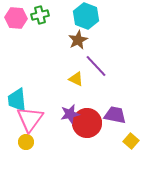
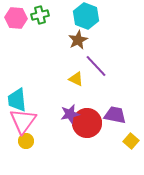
pink triangle: moved 7 px left, 2 px down
yellow circle: moved 1 px up
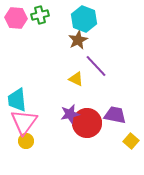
cyan hexagon: moved 2 px left, 3 px down
pink triangle: moved 1 px right, 1 px down
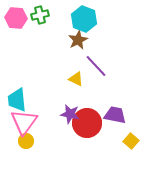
purple star: rotated 24 degrees clockwise
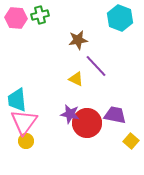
cyan hexagon: moved 36 px right, 1 px up
brown star: rotated 18 degrees clockwise
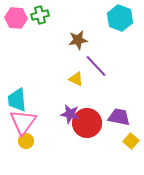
purple trapezoid: moved 4 px right, 2 px down
pink triangle: moved 1 px left
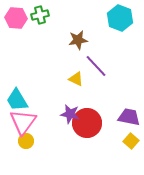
cyan trapezoid: rotated 25 degrees counterclockwise
purple trapezoid: moved 10 px right
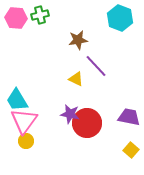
pink triangle: moved 1 px right, 1 px up
yellow square: moved 9 px down
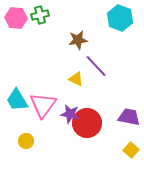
pink triangle: moved 19 px right, 16 px up
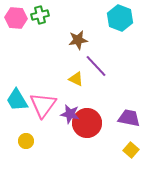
purple trapezoid: moved 1 px down
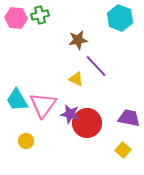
yellow square: moved 8 px left
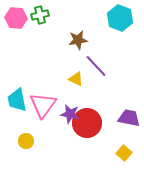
cyan trapezoid: rotated 20 degrees clockwise
yellow square: moved 1 px right, 3 px down
